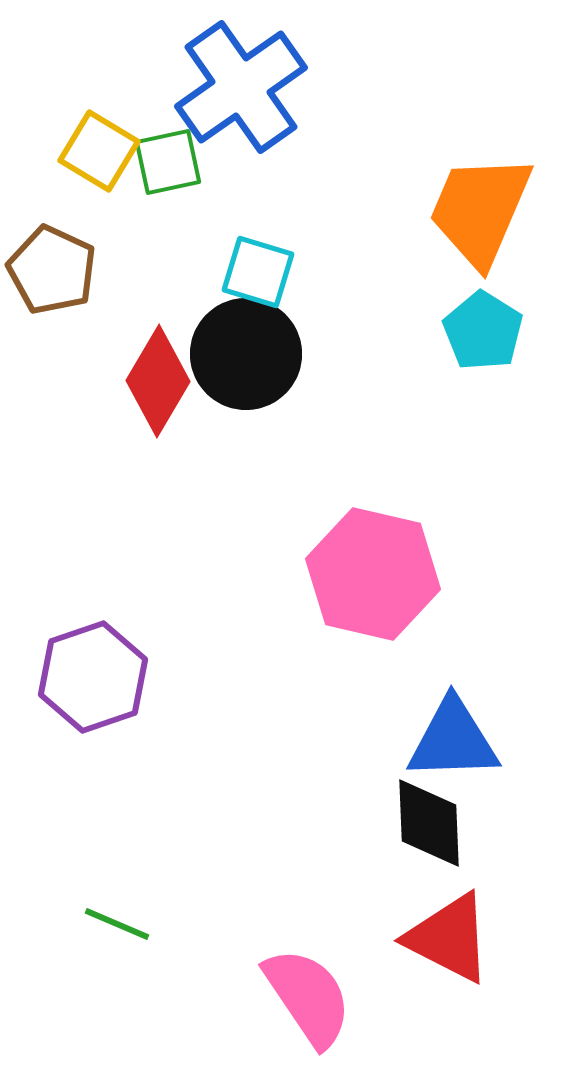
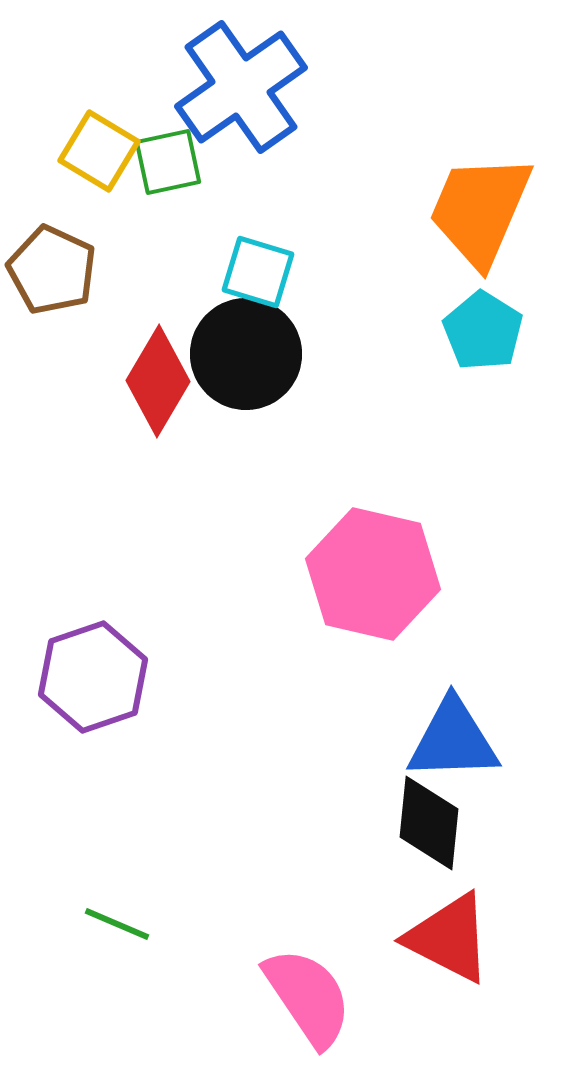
black diamond: rotated 8 degrees clockwise
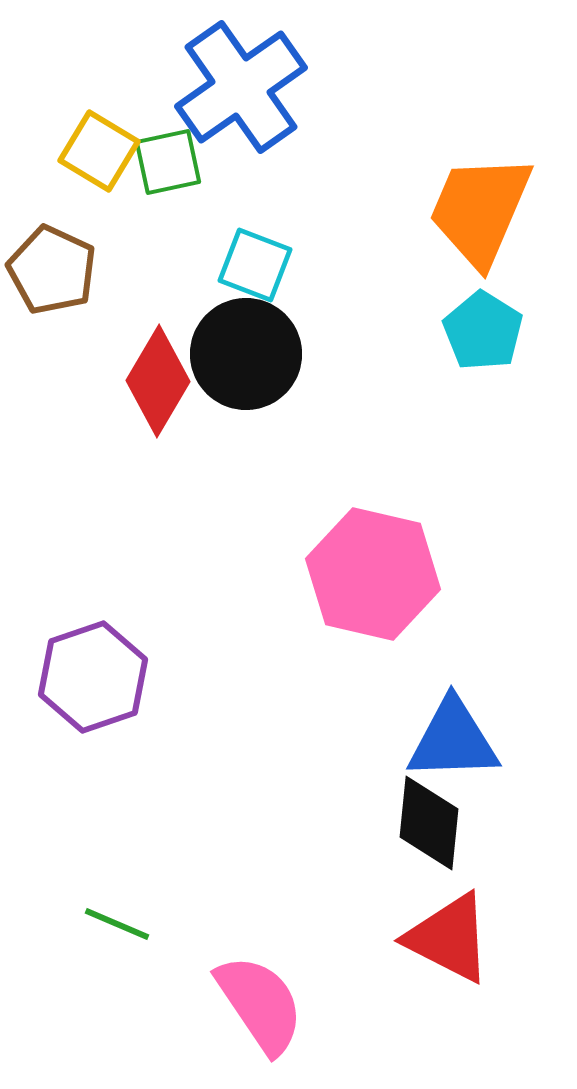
cyan square: moved 3 px left, 7 px up; rotated 4 degrees clockwise
pink semicircle: moved 48 px left, 7 px down
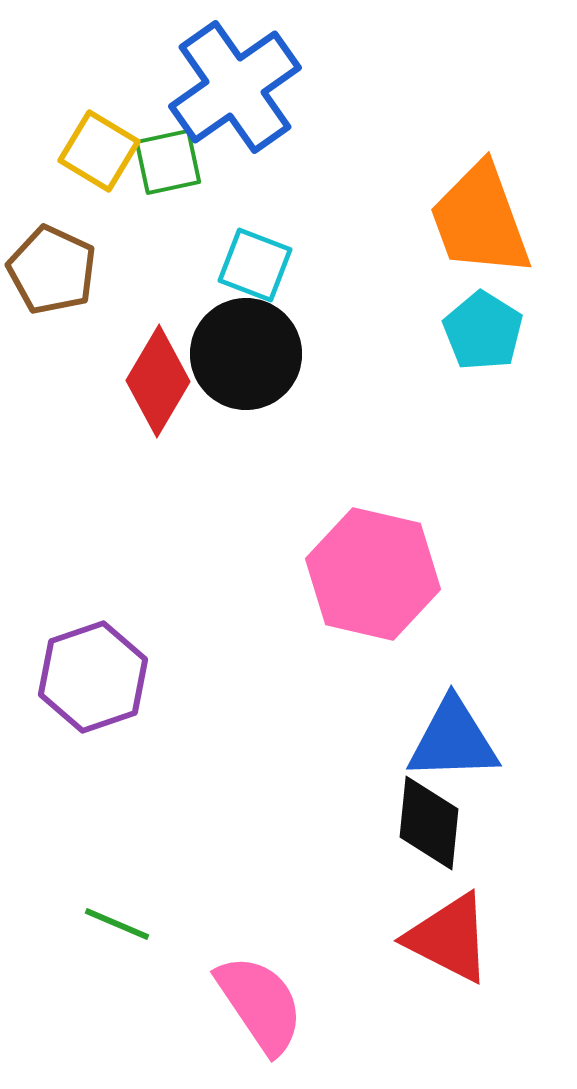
blue cross: moved 6 px left
orange trapezoid: moved 10 px down; rotated 43 degrees counterclockwise
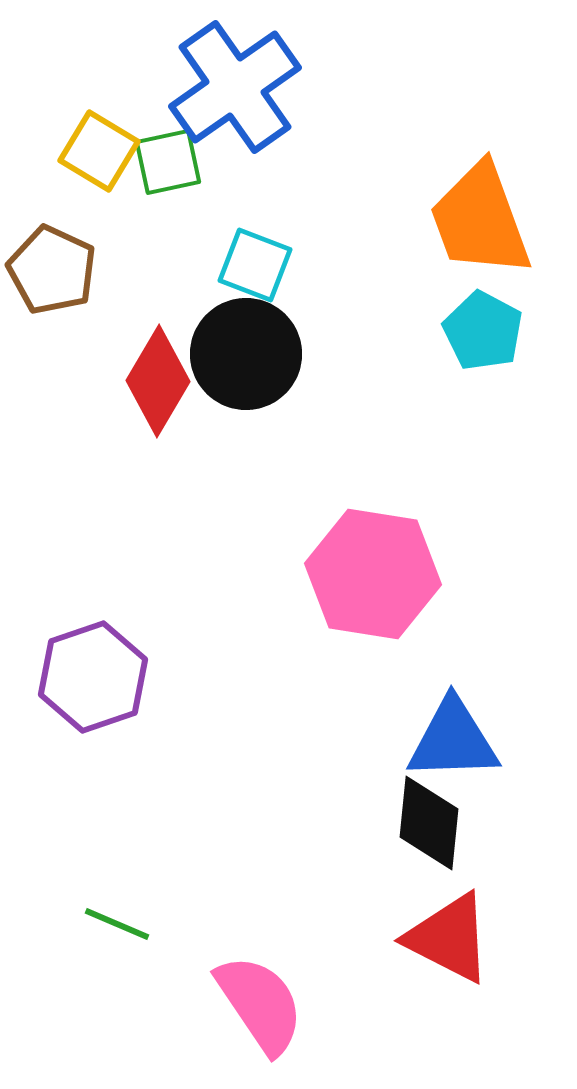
cyan pentagon: rotated 4 degrees counterclockwise
pink hexagon: rotated 4 degrees counterclockwise
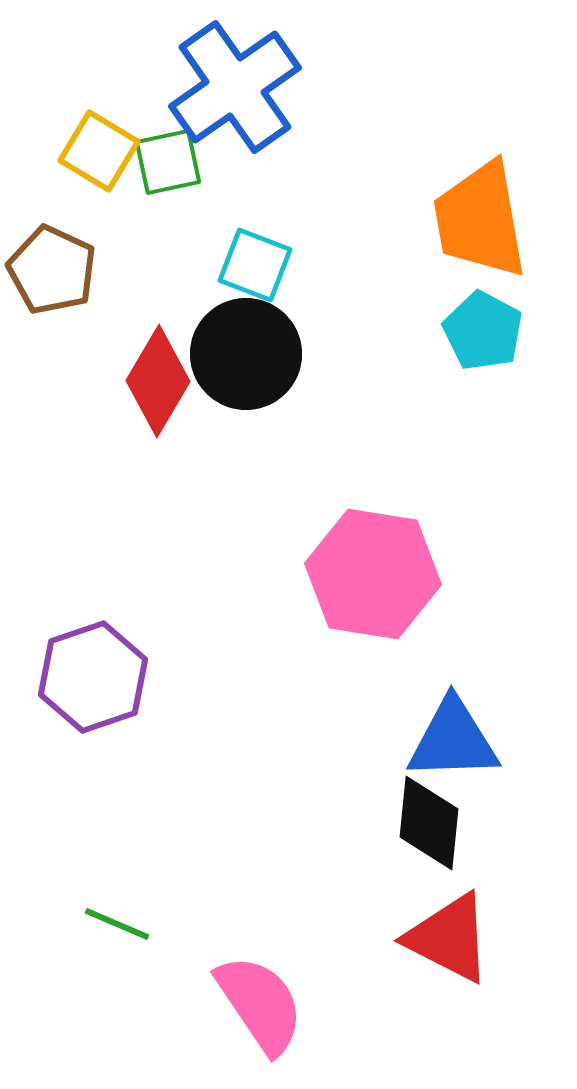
orange trapezoid: rotated 10 degrees clockwise
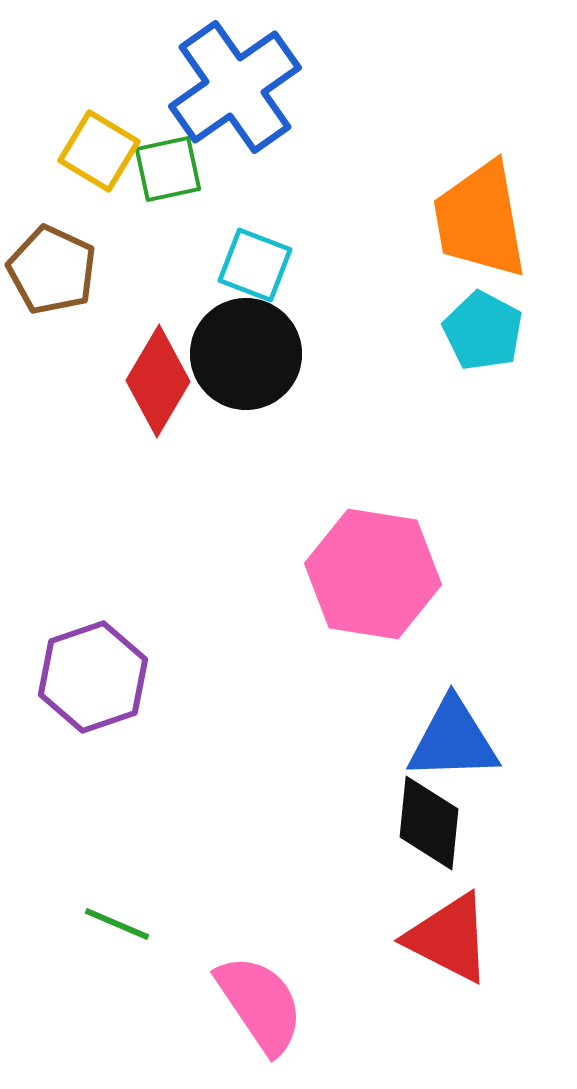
green square: moved 7 px down
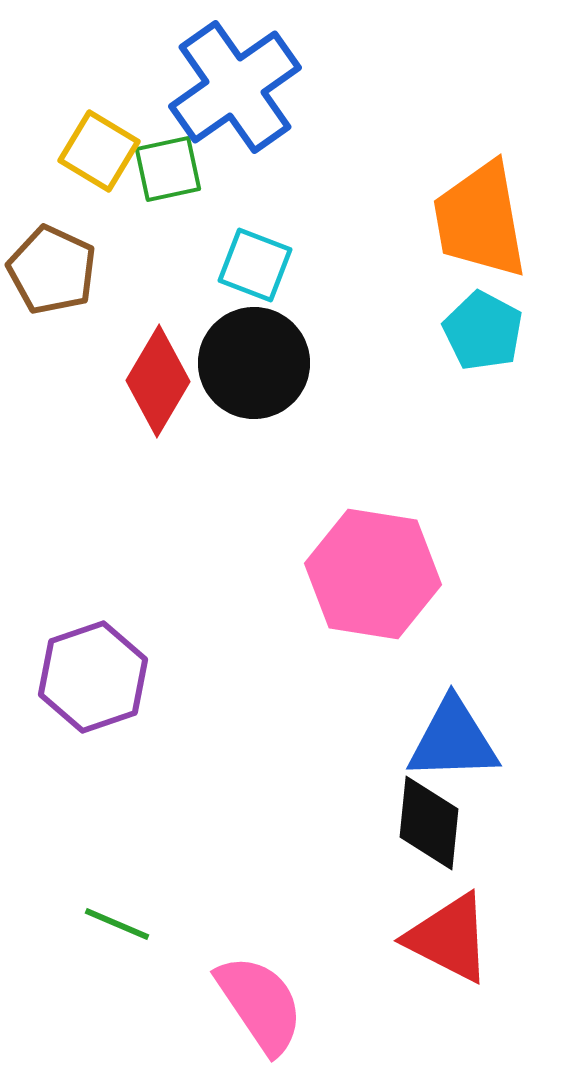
black circle: moved 8 px right, 9 px down
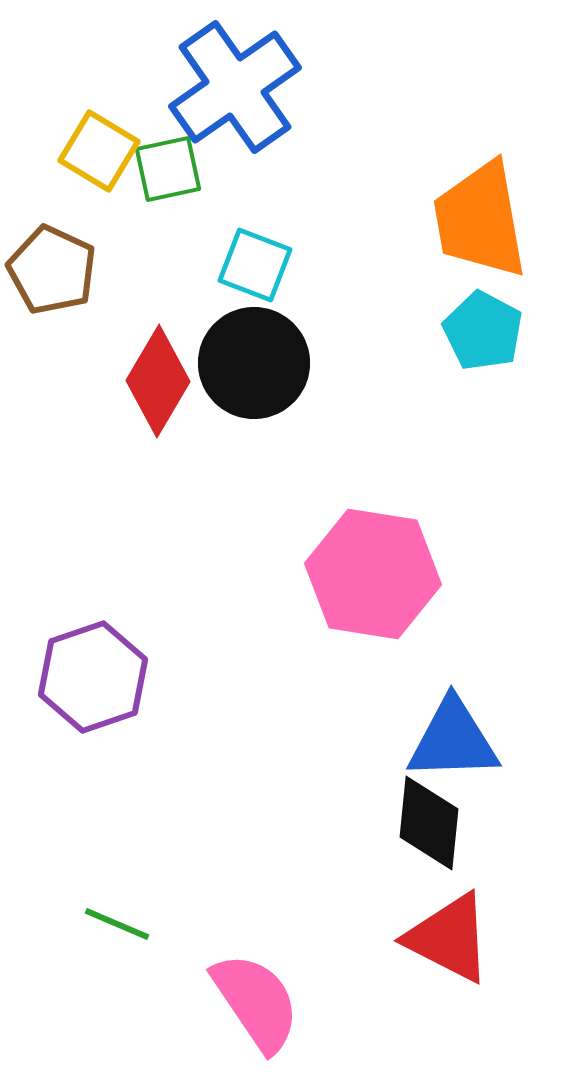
pink semicircle: moved 4 px left, 2 px up
